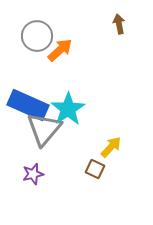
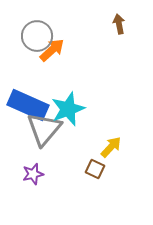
orange arrow: moved 8 px left
cyan star: rotated 12 degrees clockwise
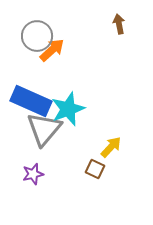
blue rectangle: moved 3 px right, 4 px up
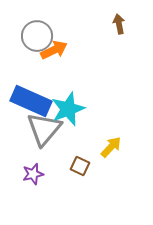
orange arrow: moved 2 px right; rotated 16 degrees clockwise
brown square: moved 15 px left, 3 px up
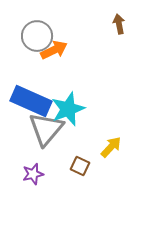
gray triangle: moved 2 px right
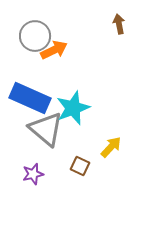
gray circle: moved 2 px left
blue rectangle: moved 1 px left, 3 px up
cyan star: moved 5 px right, 1 px up
gray triangle: rotated 30 degrees counterclockwise
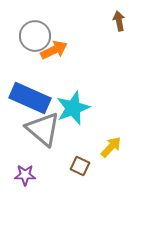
brown arrow: moved 3 px up
gray triangle: moved 3 px left
purple star: moved 8 px left, 1 px down; rotated 15 degrees clockwise
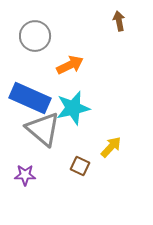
orange arrow: moved 16 px right, 15 px down
cyan star: rotated 8 degrees clockwise
